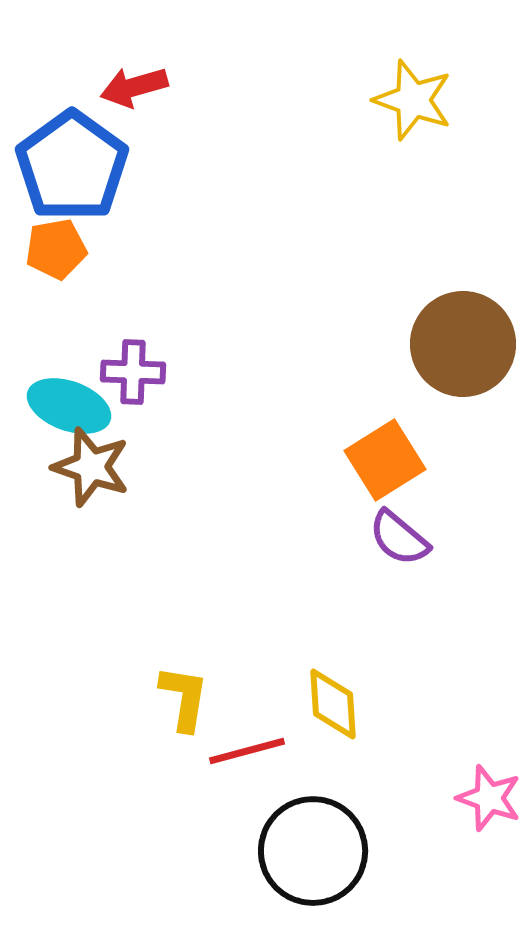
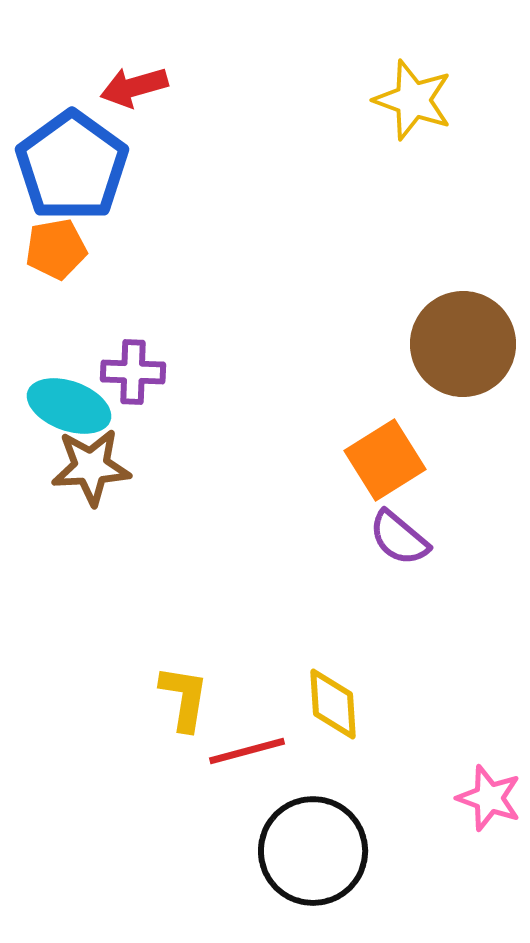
brown star: rotated 22 degrees counterclockwise
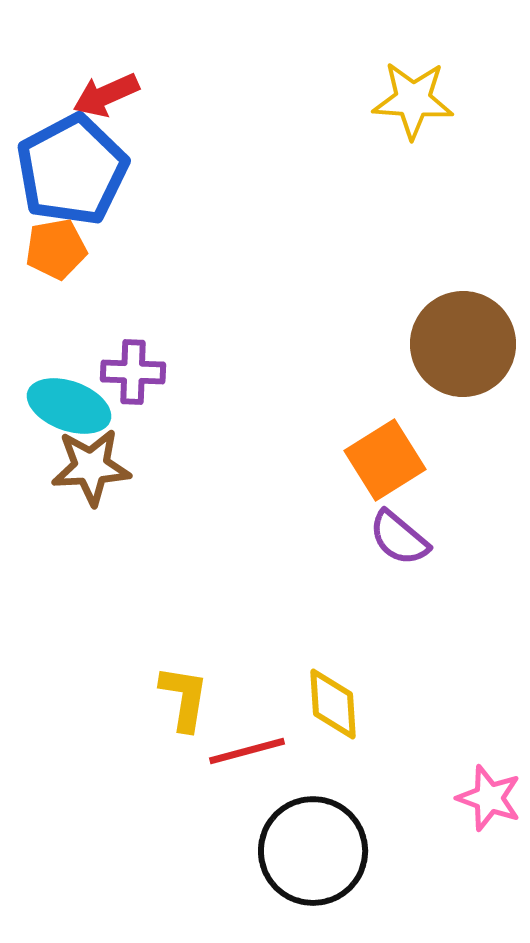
red arrow: moved 28 px left, 8 px down; rotated 8 degrees counterclockwise
yellow star: rotated 16 degrees counterclockwise
blue pentagon: moved 4 px down; rotated 8 degrees clockwise
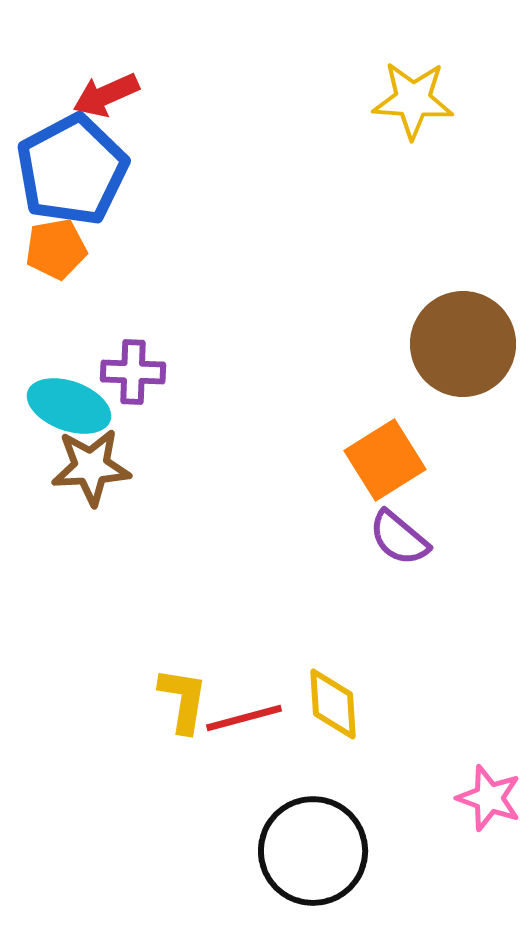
yellow L-shape: moved 1 px left, 2 px down
red line: moved 3 px left, 33 px up
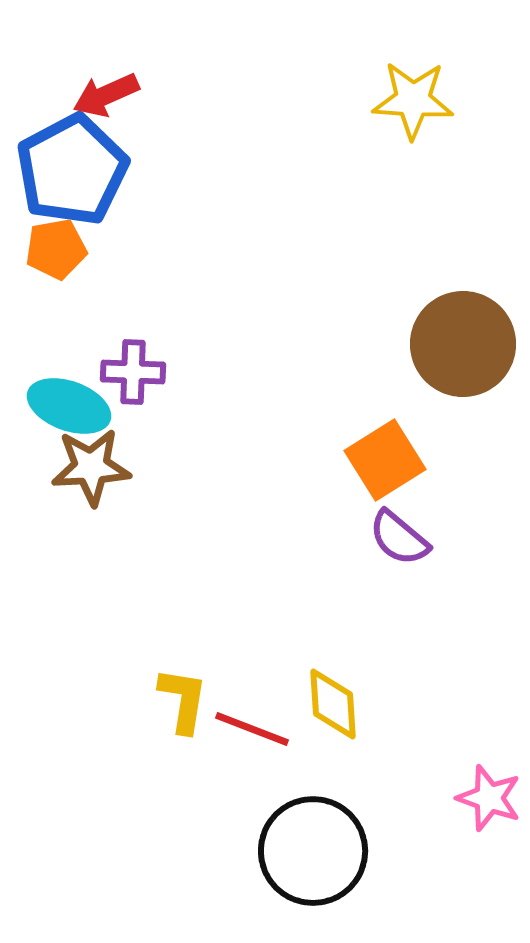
red line: moved 8 px right, 11 px down; rotated 36 degrees clockwise
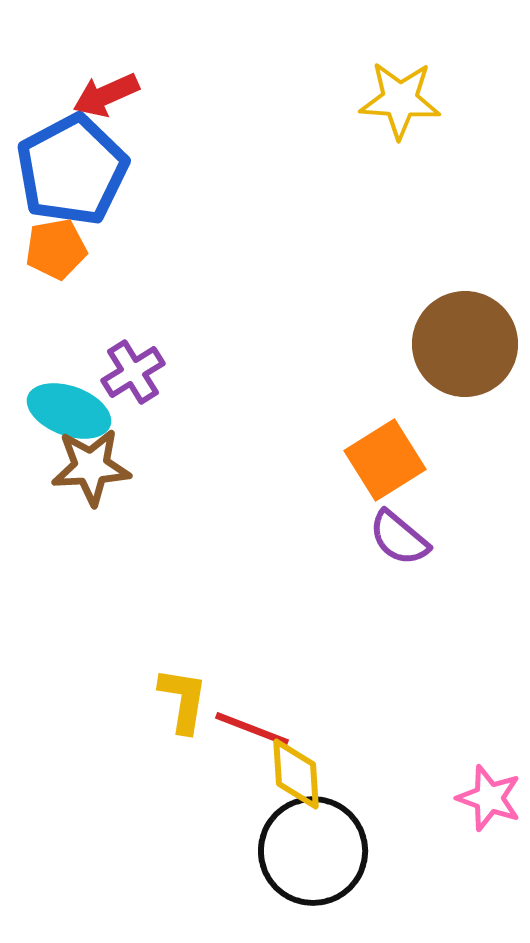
yellow star: moved 13 px left
brown circle: moved 2 px right
purple cross: rotated 34 degrees counterclockwise
cyan ellipse: moved 5 px down
yellow diamond: moved 37 px left, 70 px down
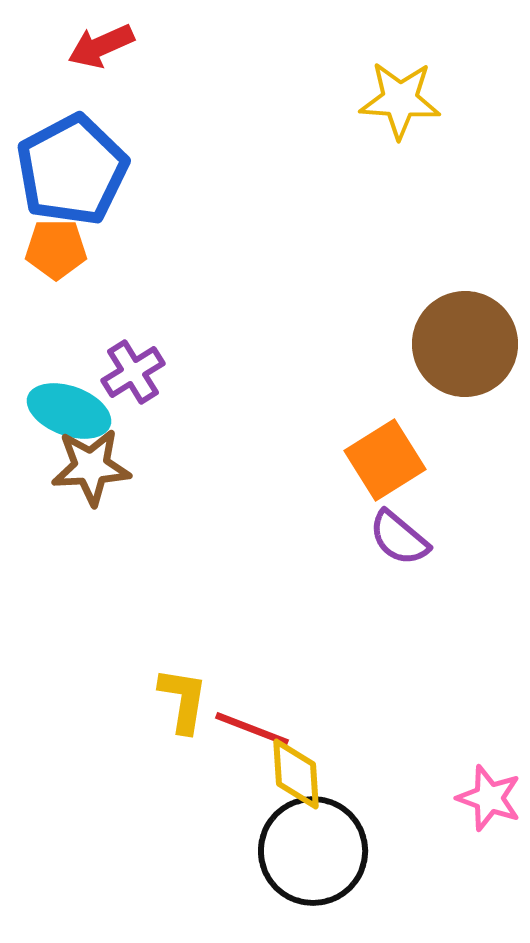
red arrow: moved 5 px left, 49 px up
orange pentagon: rotated 10 degrees clockwise
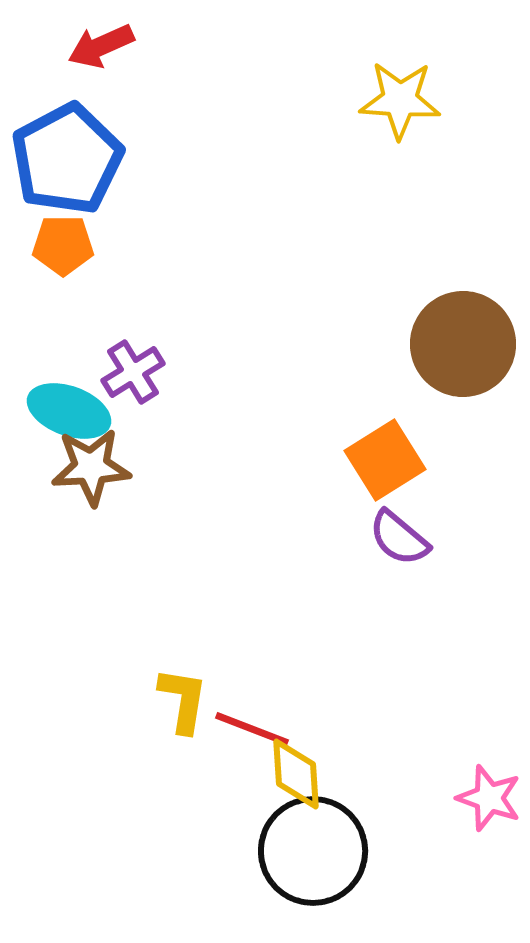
blue pentagon: moved 5 px left, 11 px up
orange pentagon: moved 7 px right, 4 px up
brown circle: moved 2 px left
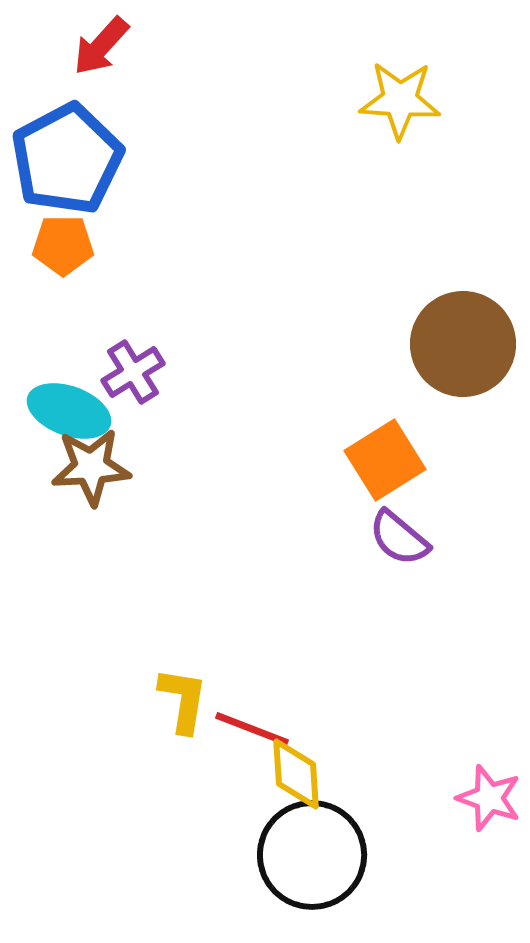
red arrow: rotated 24 degrees counterclockwise
black circle: moved 1 px left, 4 px down
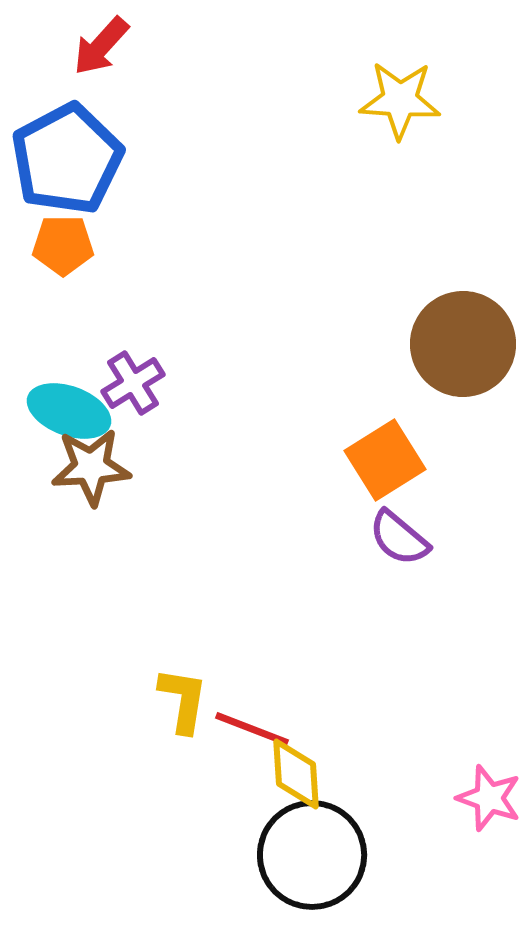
purple cross: moved 11 px down
